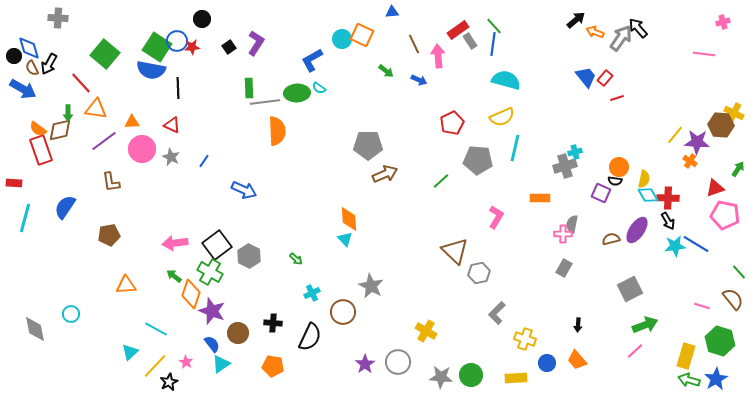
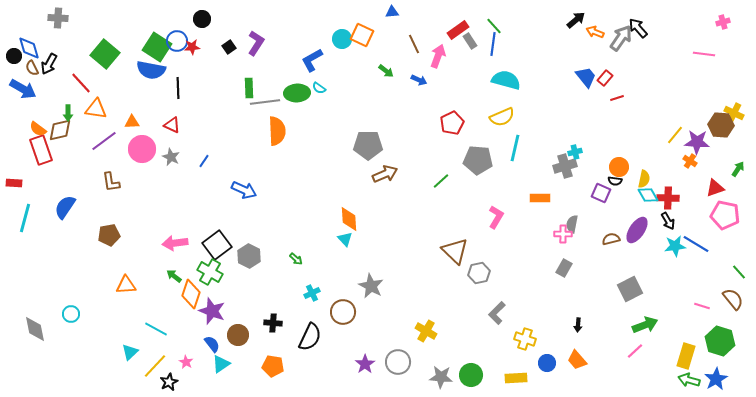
pink arrow at (438, 56): rotated 25 degrees clockwise
brown circle at (238, 333): moved 2 px down
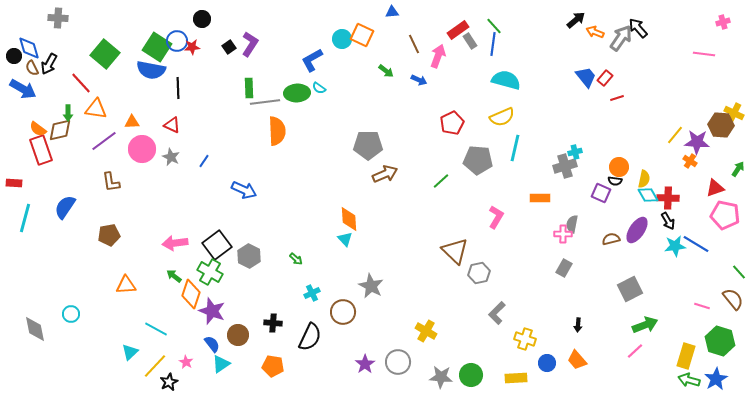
purple L-shape at (256, 43): moved 6 px left, 1 px down
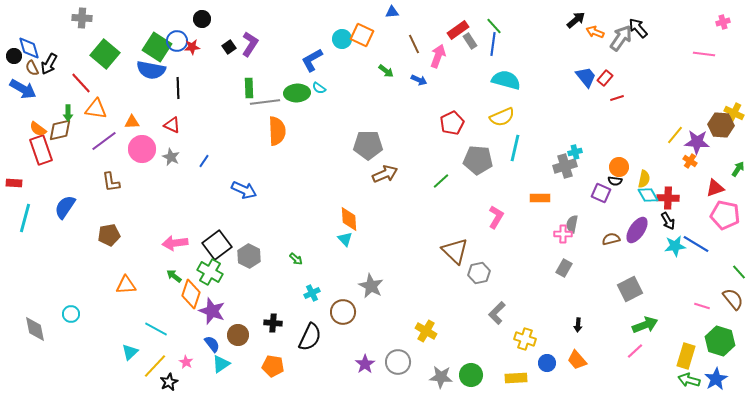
gray cross at (58, 18): moved 24 px right
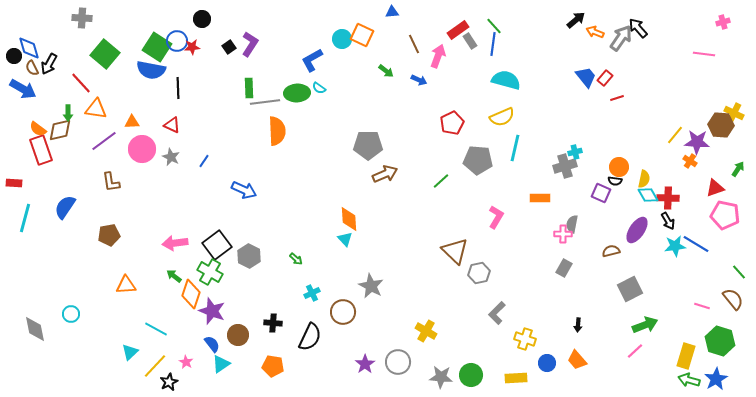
brown semicircle at (611, 239): moved 12 px down
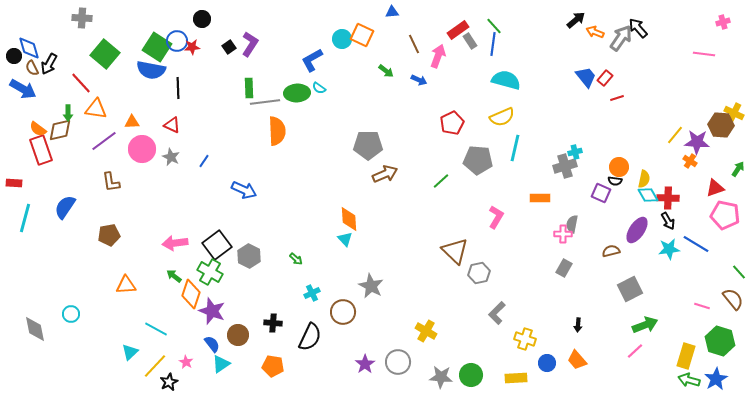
cyan star at (675, 246): moved 6 px left, 3 px down
